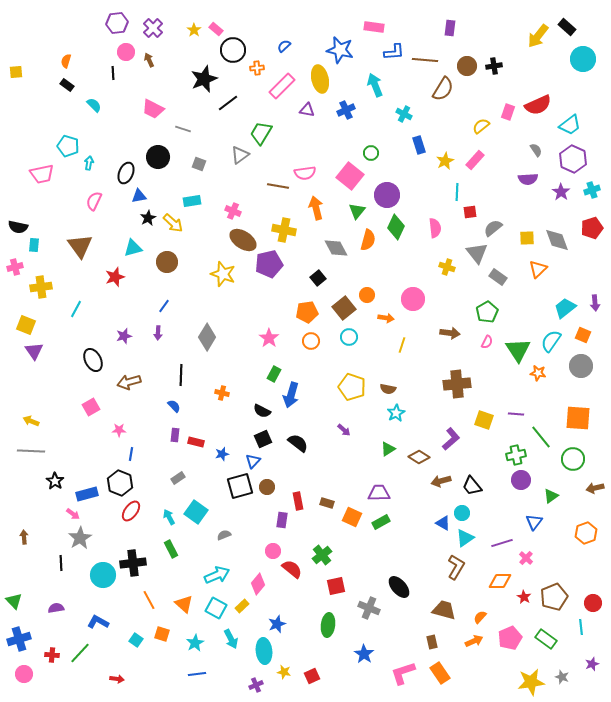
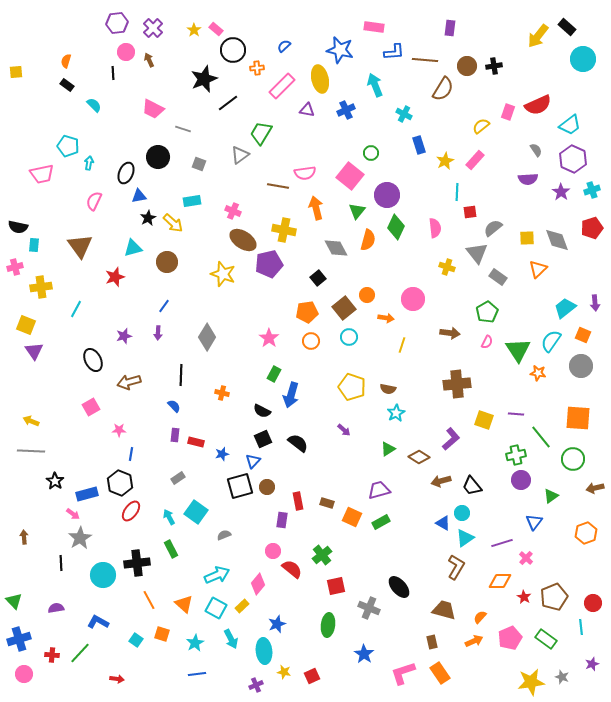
purple trapezoid at (379, 493): moved 3 px up; rotated 15 degrees counterclockwise
black cross at (133, 563): moved 4 px right
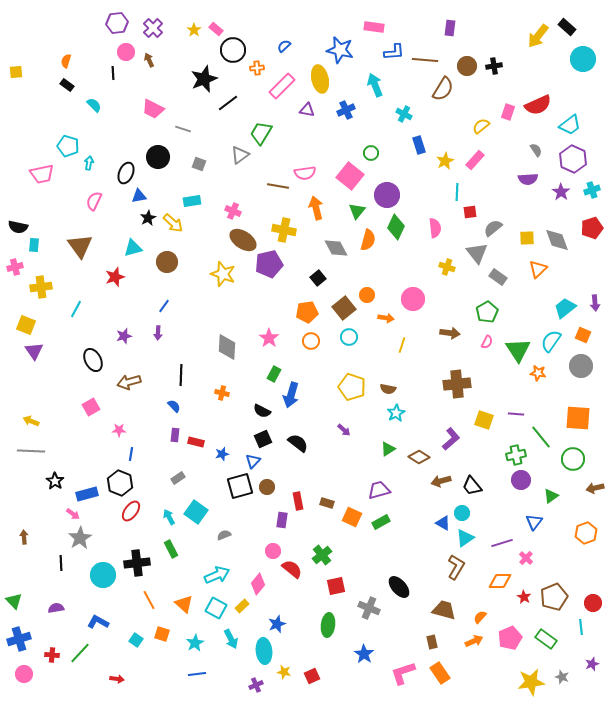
gray diamond at (207, 337): moved 20 px right, 10 px down; rotated 28 degrees counterclockwise
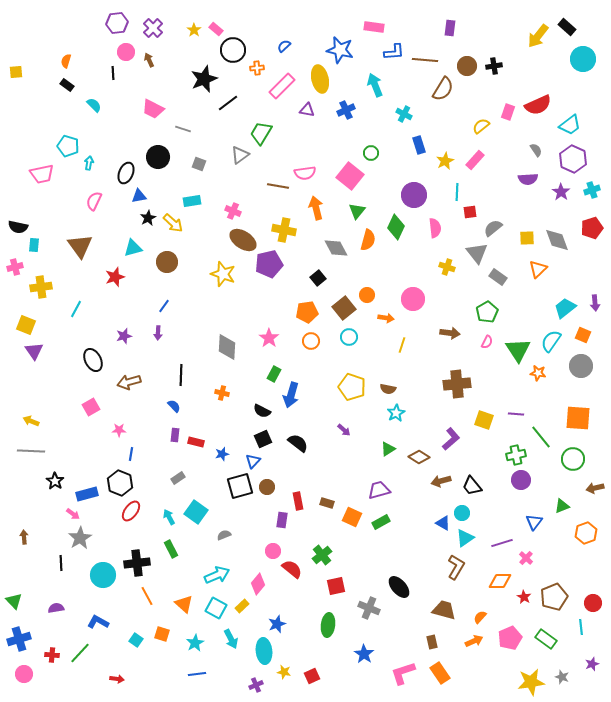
purple circle at (387, 195): moved 27 px right
green triangle at (551, 496): moved 11 px right, 10 px down; rotated 14 degrees clockwise
orange line at (149, 600): moved 2 px left, 4 px up
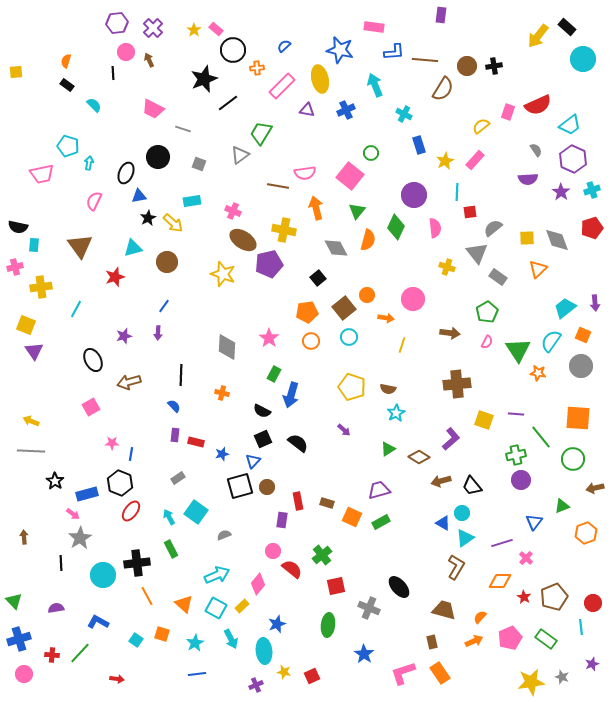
purple rectangle at (450, 28): moved 9 px left, 13 px up
pink star at (119, 430): moved 7 px left, 13 px down
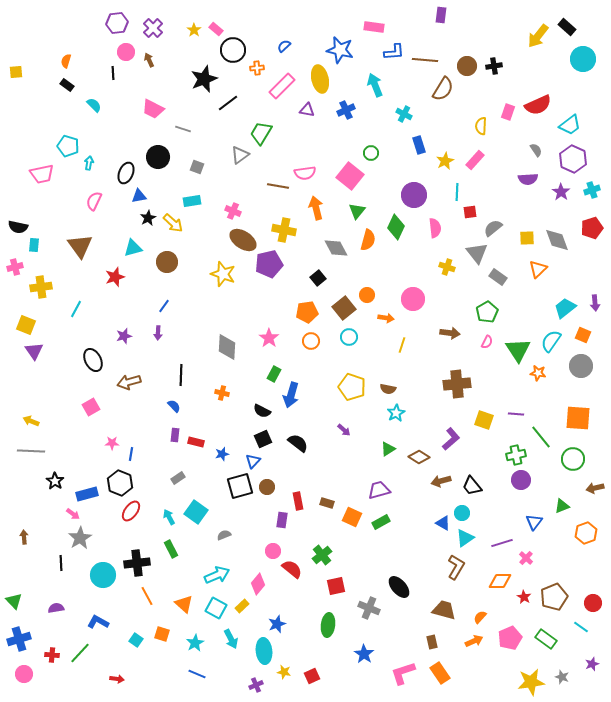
yellow semicircle at (481, 126): rotated 48 degrees counterclockwise
gray square at (199, 164): moved 2 px left, 3 px down
cyan line at (581, 627): rotated 49 degrees counterclockwise
blue line at (197, 674): rotated 30 degrees clockwise
